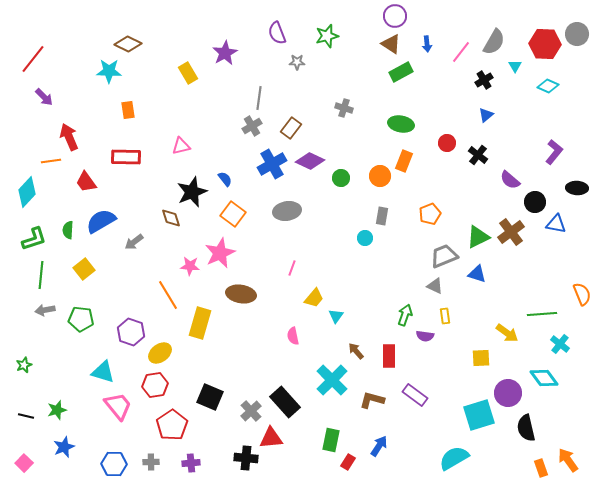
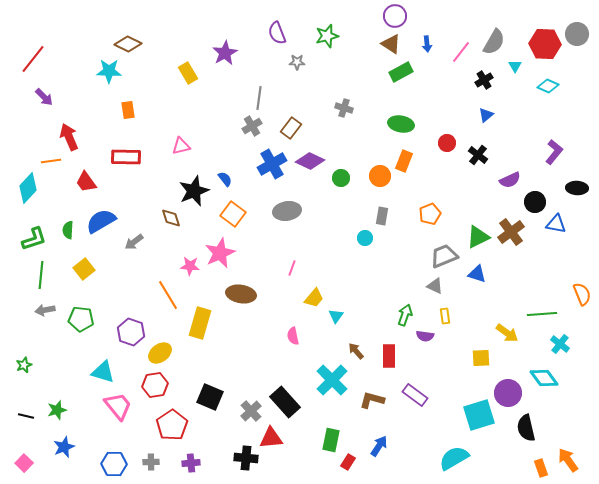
purple semicircle at (510, 180): rotated 65 degrees counterclockwise
cyan diamond at (27, 192): moved 1 px right, 4 px up
black star at (192, 192): moved 2 px right, 1 px up
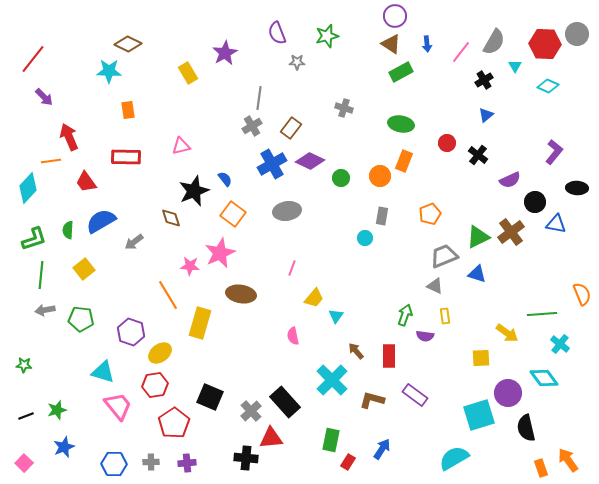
green star at (24, 365): rotated 28 degrees clockwise
black line at (26, 416): rotated 35 degrees counterclockwise
red pentagon at (172, 425): moved 2 px right, 2 px up
blue arrow at (379, 446): moved 3 px right, 3 px down
purple cross at (191, 463): moved 4 px left
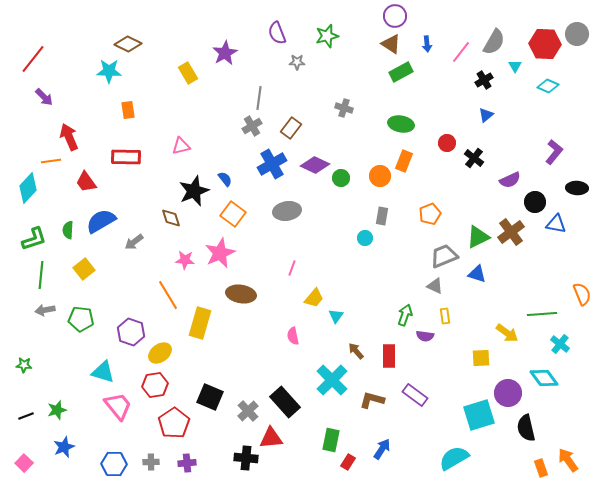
black cross at (478, 155): moved 4 px left, 3 px down
purple diamond at (310, 161): moved 5 px right, 4 px down
pink star at (190, 266): moved 5 px left, 6 px up
gray cross at (251, 411): moved 3 px left
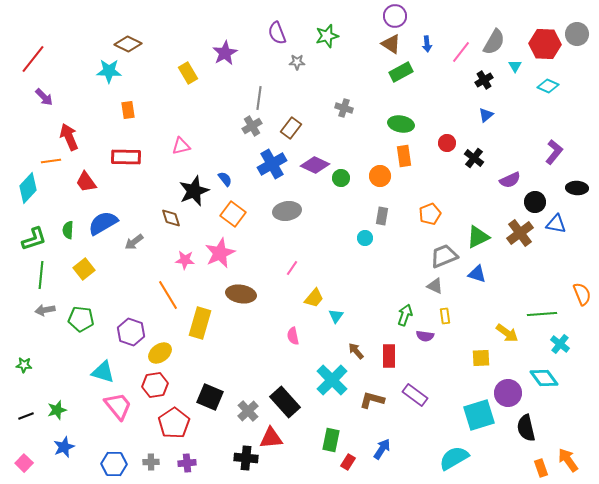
orange rectangle at (404, 161): moved 5 px up; rotated 30 degrees counterclockwise
blue semicircle at (101, 221): moved 2 px right, 2 px down
brown cross at (511, 232): moved 9 px right, 1 px down
pink line at (292, 268): rotated 14 degrees clockwise
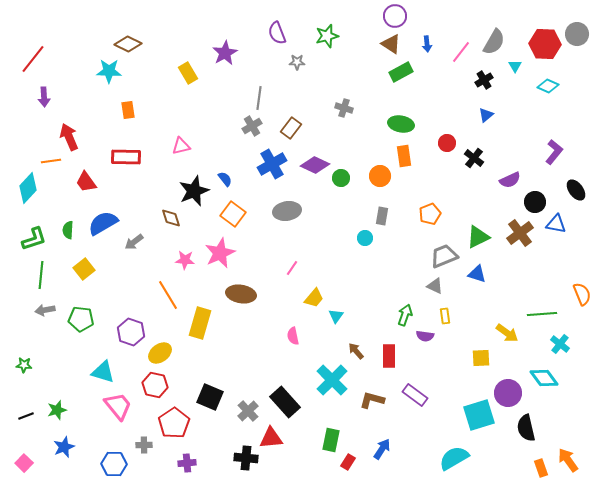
purple arrow at (44, 97): rotated 42 degrees clockwise
black ellipse at (577, 188): moved 1 px left, 2 px down; rotated 50 degrees clockwise
red hexagon at (155, 385): rotated 20 degrees clockwise
gray cross at (151, 462): moved 7 px left, 17 px up
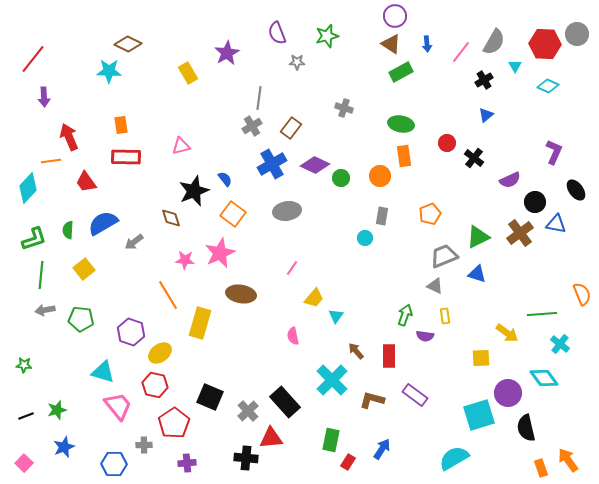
purple star at (225, 53): moved 2 px right
orange rectangle at (128, 110): moved 7 px left, 15 px down
purple L-shape at (554, 152): rotated 15 degrees counterclockwise
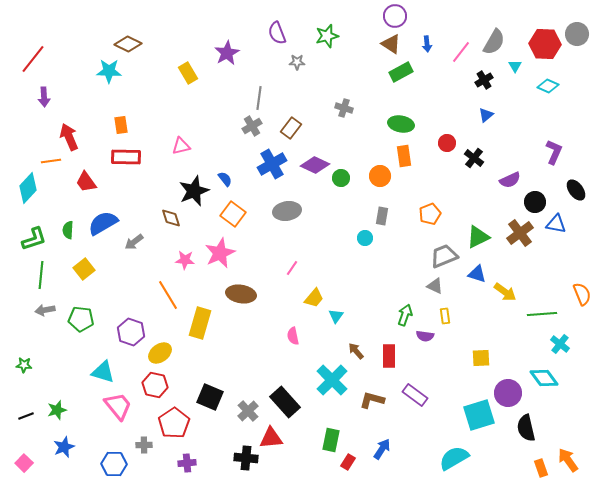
yellow arrow at (507, 333): moved 2 px left, 41 px up
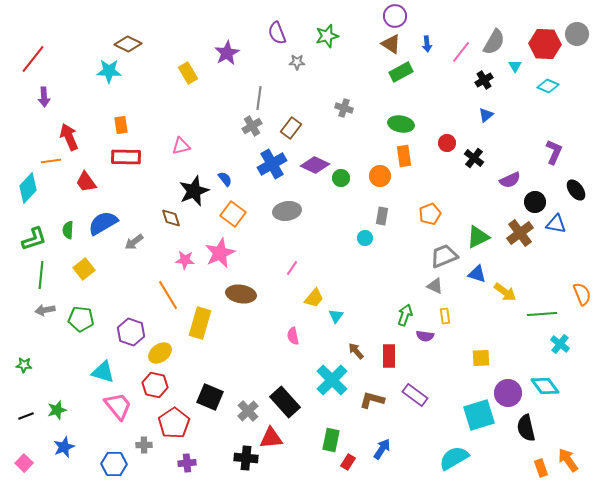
cyan diamond at (544, 378): moved 1 px right, 8 px down
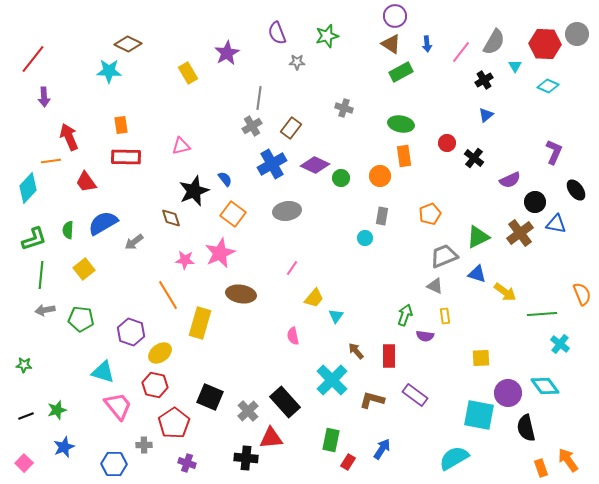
cyan square at (479, 415): rotated 28 degrees clockwise
purple cross at (187, 463): rotated 24 degrees clockwise
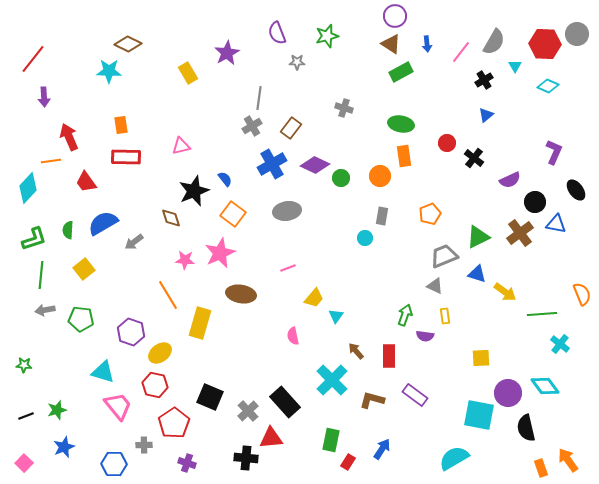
pink line at (292, 268): moved 4 px left; rotated 35 degrees clockwise
